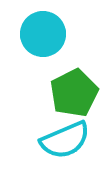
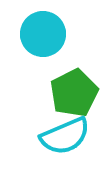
cyan semicircle: moved 4 px up
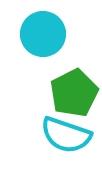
cyan semicircle: moved 1 px right, 1 px up; rotated 42 degrees clockwise
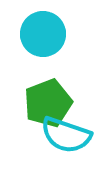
green pentagon: moved 26 px left, 10 px down; rotated 6 degrees clockwise
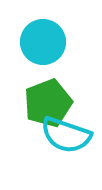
cyan circle: moved 8 px down
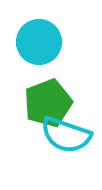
cyan circle: moved 4 px left
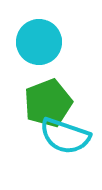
cyan semicircle: moved 1 px left, 1 px down
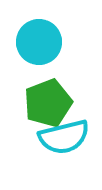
cyan semicircle: moved 1 px left, 1 px down; rotated 33 degrees counterclockwise
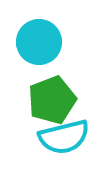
green pentagon: moved 4 px right, 3 px up
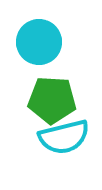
green pentagon: rotated 24 degrees clockwise
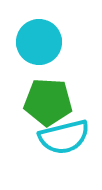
green pentagon: moved 4 px left, 2 px down
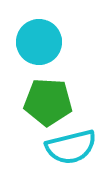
cyan semicircle: moved 7 px right, 10 px down
